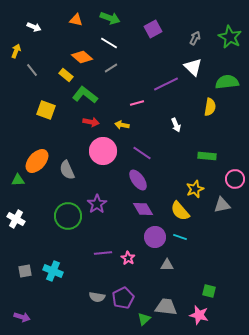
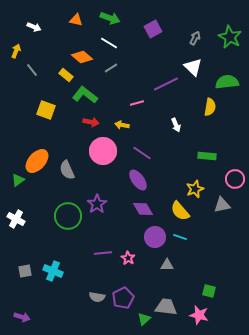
green triangle at (18, 180): rotated 32 degrees counterclockwise
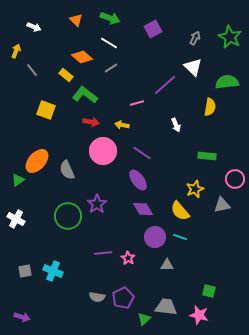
orange triangle at (76, 20): rotated 32 degrees clockwise
purple line at (166, 84): moved 1 px left, 1 px down; rotated 15 degrees counterclockwise
